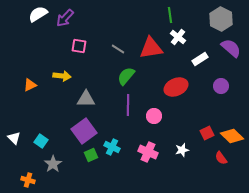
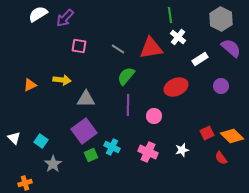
yellow arrow: moved 4 px down
orange cross: moved 3 px left, 3 px down; rotated 32 degrees counterclockwise
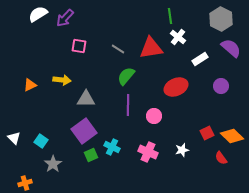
green line: moved 1 px down
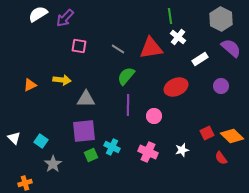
purple square: rotated 30 degrees clockwise
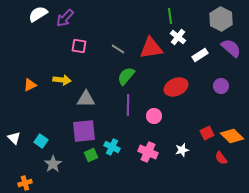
white rectangle: moved 4 px up
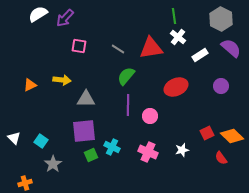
green line: moved 4 px right
pink circle: moved 4 px left
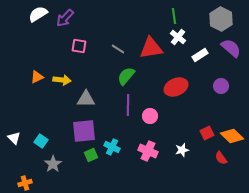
orange triangle: moved 7 px right, 8 px up
pink cross: moved 1 px up
